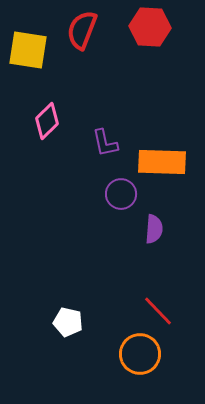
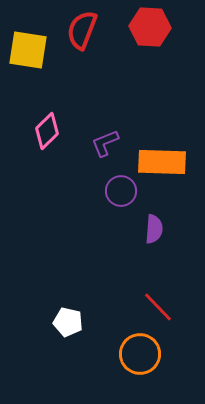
pink diamond: moved 10 px down
purple L-shape: rotated 80 degrees clockwise
purple circle: moved 3 px up
red line: moved 4 px up
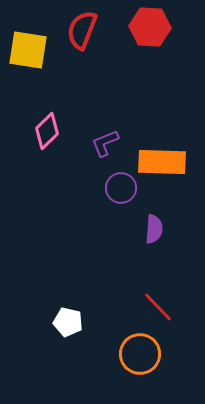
purple circle: moved 3 px up
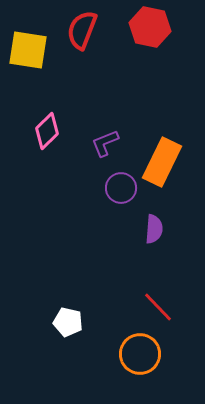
red hexagon: rotated 9 degrees clockwise
orange rectangle: rotated 66 degrees counterclockwise
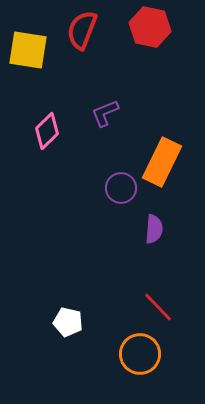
purple L-shape: moved 30 px up
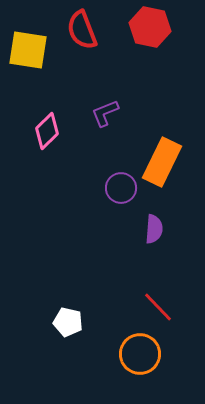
red semicircle: rotated 42 degrees counterclockwise
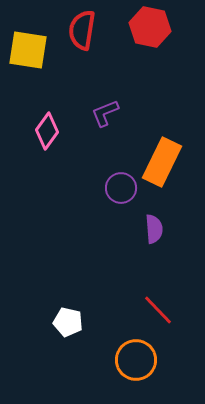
red semicircle: rotated 30 degrees clockwise
pink diamond: rotated 9 degrees counterclockwise
purple semicircle: rotated 8 degrees counterclockwise
red line: moved 3 px down
orange circle: moved 4 px left, 6 px down
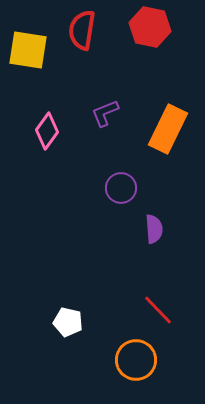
orange rectangle: moved 6 px right, 33 px up
